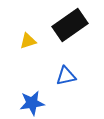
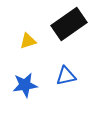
black rectangle: moved 1 px left, 1 px up
blue star: moved 7 px left, 18 px up
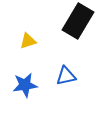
black rectangle: moved 9 px right, 3 px up; rotated 24 degrees counterclockwise
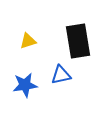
black rectangle: moved 20 px down; rotated 40 degrees counterclockwise
blue triangle: moved 5 px left, 1 px up
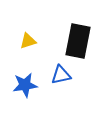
black rectangle: rotated 20 degrees clockwise
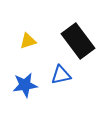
black rectangle: rotated 48 degrees counterclockwise
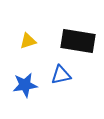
black rectangle: rotated 44 degrees counterclockwise
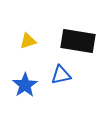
blue star: rotated 25 degrees counterclockwise
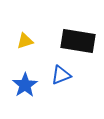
yellow triangle: moved 3 px left
blue triangle: rotated 10 degrees counterclockwise
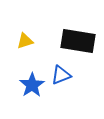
blue star: moved 7 px right
